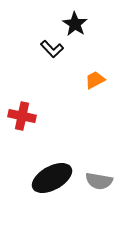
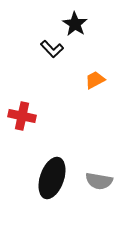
black ellipse: rotated 42 degrees counterclockwise
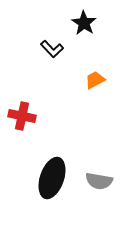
black star: moved 9 px right, 1 px up
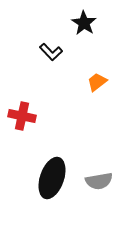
black L-shape: moved 1 px left, 3 px down
orange trapezoid: moved 2 px right, 2 px down; rotated 10 degrees counterclockwise
gray semicircle: rotated 20 degrees counterclockwise
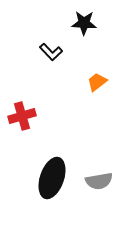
black star: rotated 30 degrees counterclockwise
red cross: rotated 28 degrees counterclockwise
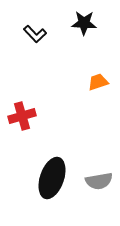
black L-shape: moved 16 px left, 18 px up
orange trapezoid: moved 1 px right; rotated 20 degrees clockwise
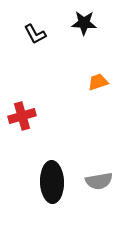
black L-shape: rotated 15 degrees clockwise
black ellipse: moved 4 px down; rotated 21 degrees counterclockwise
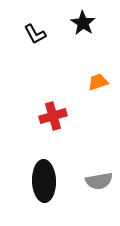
black star: moved 1 px left; rotated 30 degrees clockwise
red cross: moved 31 px right
black ellipse: moved 8 px left, 1 px up
